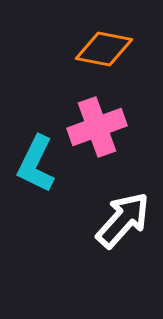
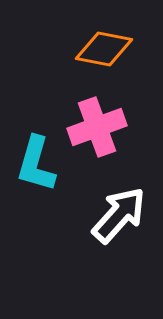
cyan L-shape: rotated 10 degrees counterclockwise
white arrow: moved 4 px left, 5 px up
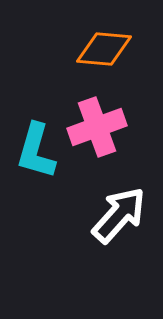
orange diamond: rotated 6 degrees counterclockwise
cyan L-shape: moved 13 px up
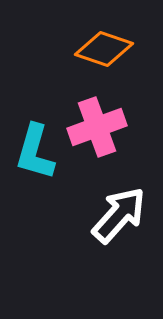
orange diamond: rotated 14 degrees clockwise
cyan L-shape: moved 1 px left, 1 px down
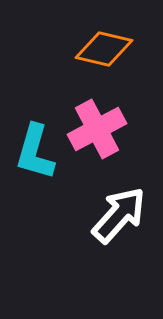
orange diamond: rotated 6 degrees counterclockwise
pink cross: moved 2 px down; rotated 8 degrees counterclockwise
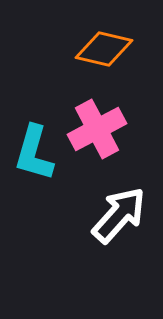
cyan L-shape: moved 1 px left, 1 px down
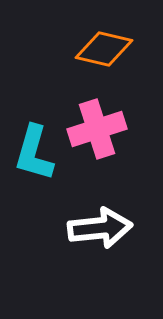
pink cross: rotated 10 degrees clockwise
white arrow: moved 19 px left, 13 px down; rotated 42 degrees clockwise
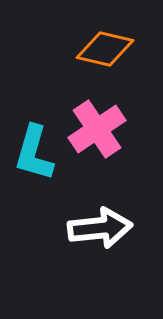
orange diamond: moved 1 px right
pink cross: rotated 16 degrees counterclockwise
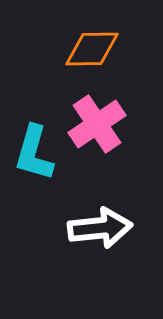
orange diamond: moved 13 px left; rotated 14 degrees counterclockwise
pink cross: moved 5 px up
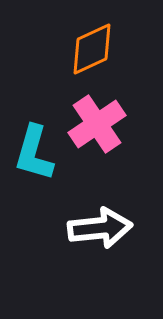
orange diamond: rotated 24 degrees counterclockwise
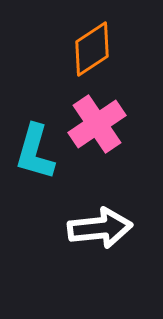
orange diamond: rotated 8 degrees counterclockwise
cyan L-shape: moved 1 px right, 1 px up
